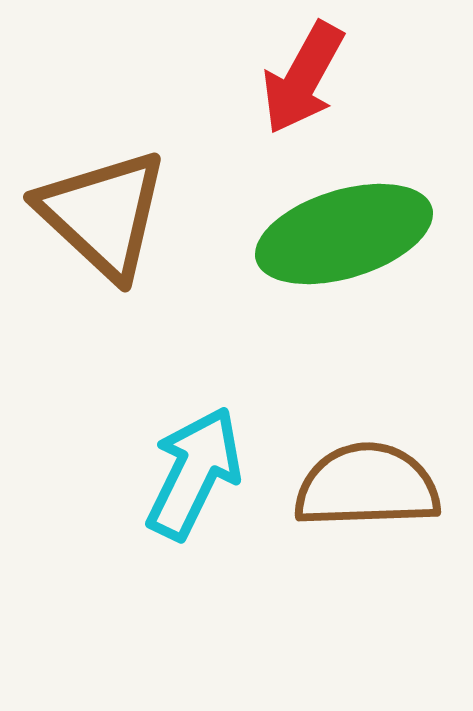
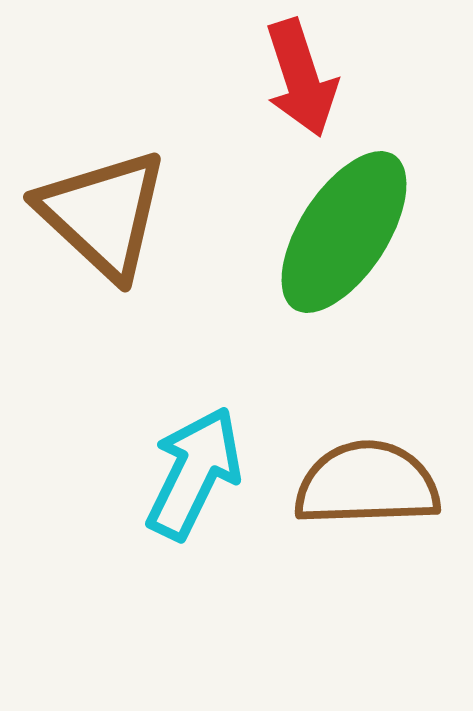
red arrow: moved 2 px left; rotated 47 degrees counterclockwise
green ellipse: moved 2 px up; rotated 40 degrees counterclockwise
brown semicircle: moved 2 px up
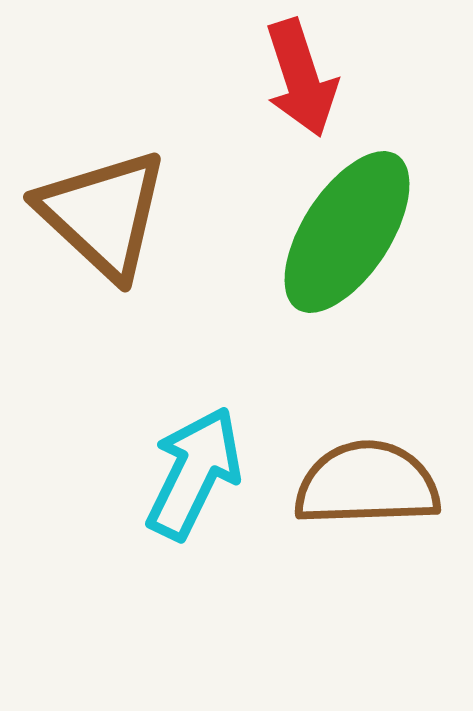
green ellipse: moved 3 px right
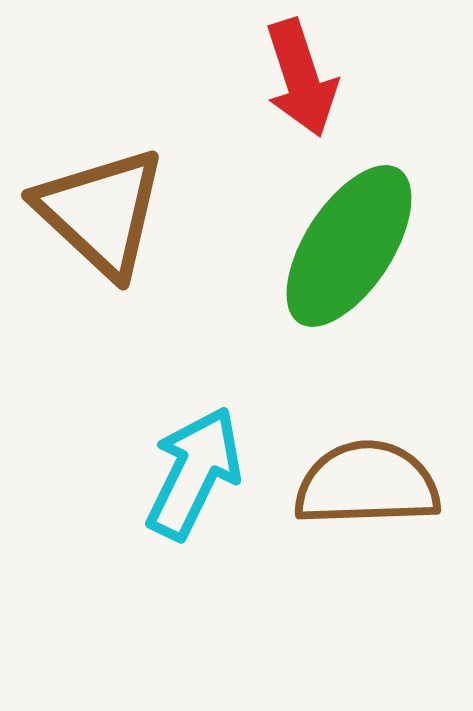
brown triangle: moved 2 px left, 2 px up
green ellipse: moved 2 px right, 14 px down
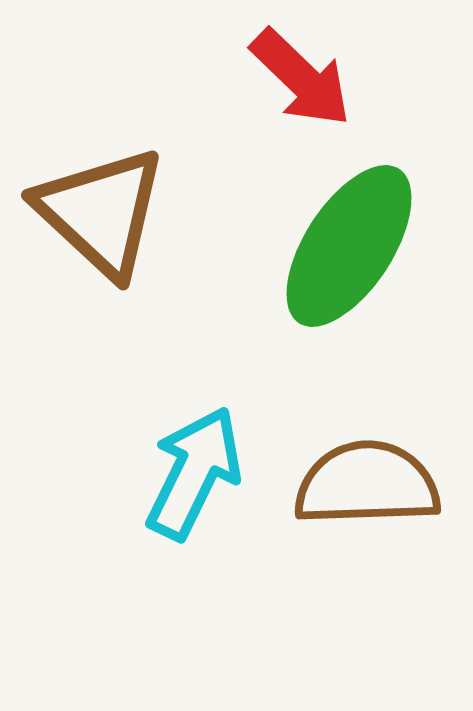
red arrow: rotated 28 degrees counterclockwise
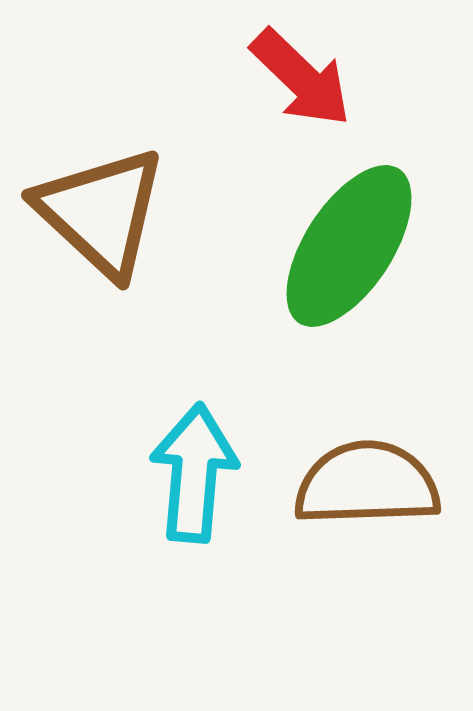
cyan arrow: rotated 21 degrees counterclockwise
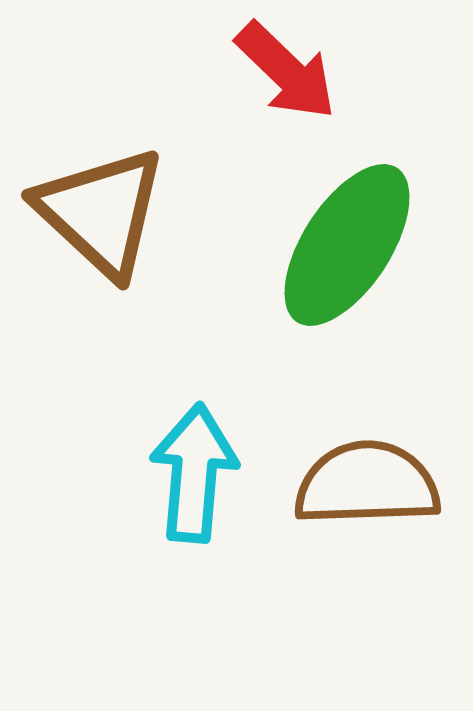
red arrow: moved 15 px left, 7 px up
green ellipse: moved 2 px left, 1 px up
